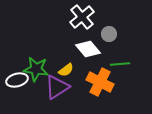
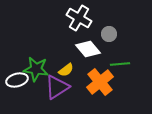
white cross: moved 3 px left, 1 px down; rotated 20 degrees counterclockwise
orange cross: rotated 24 degrees clockwise
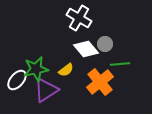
gray circle: moved 4 px left, 10 px down
white diamond: moved 2 px left
green star: rotated 20 degrees counterclockwise
white ellipse: rotated 35 degrees counterclockwise
purple triangle: moved 11 px left, 3 px down
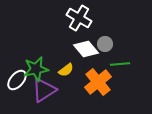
orange cross: moved 2 px left
purple triangle: moved 2 px left
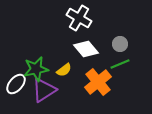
gray circle: moved 15 px right
green line: rotated 18 degrees counterclockwise
yellow semicircle: moved 2 px left
white ellipse: moved 1 px left, 4 px down
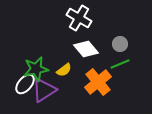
white ellipse: moved 9 px right
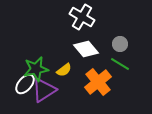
white cross: moved 3 px right, 1 px up
green line: rotated 54 degrees clockwise
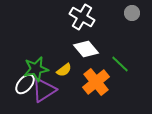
gray circle: moved 12 px right, 31 px up
green line: rotated 12 degrees clockwise
orange cross: moved 2 px left
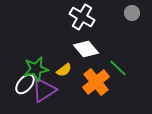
green line: moved 2 px left, 4 px down
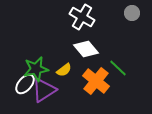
orange cross: moved 1 px up; rotated 12 degrees counterclockwise
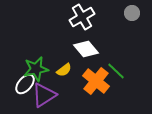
white cross: rotated 30 degrees clockwise
green line: moved 2 px left, 3 px down
purple triangle: moved 5 px down
